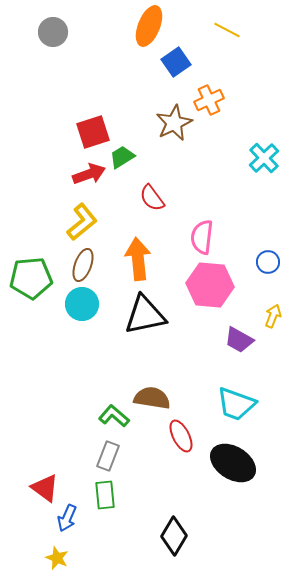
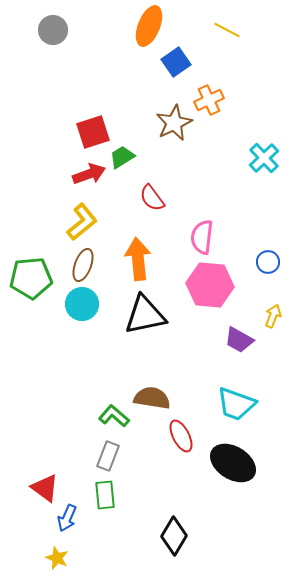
gray circle: moved 2 px up
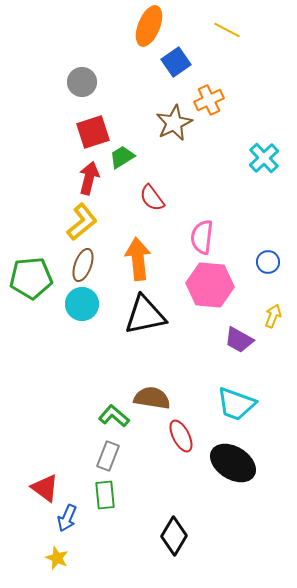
gray circle: moved 29 px right, 52 px down
red arrow: moved 4 px down; rotated 56 degrees counterclockwise
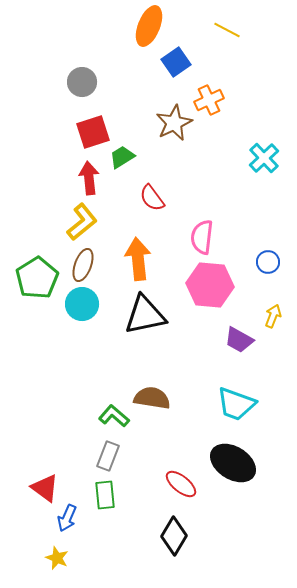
red arrow: rotated 20 degrees counterclockwise
green pentagon: moved 6 px right; rotated 27 degrees counterclockwise
red ellipse: moved 48 px down; rotated 24 degrees counterclockwise
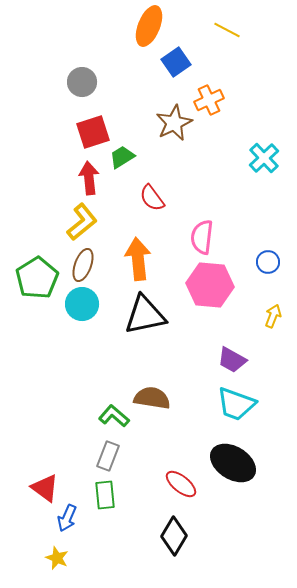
purple trapezoid: moved 7 px left, 20 px down
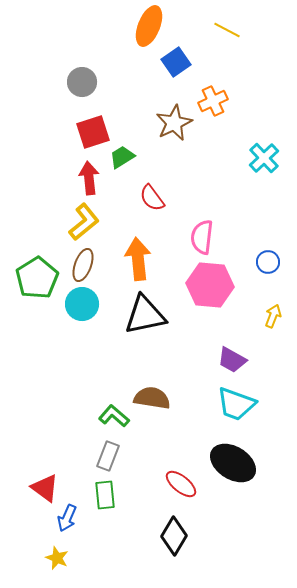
orange cross: moved 4 px right, 1 px down
yellow L-shape: moved 2 px right
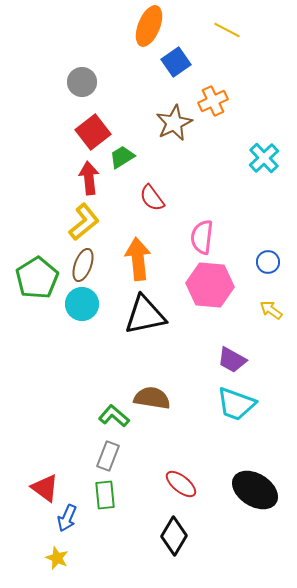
red square: rotated 20 degrees counterclockwise
yellow arrow: moved 2 px left, 6 px up; rotated 75 degrees counterclockwise
black ellipse: moved 22 px right, 27 px down
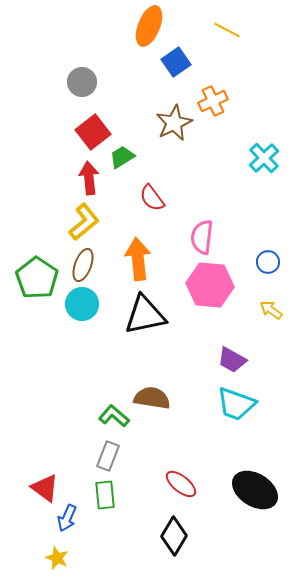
green pentagon: rotated 6 degrees counterclockwise
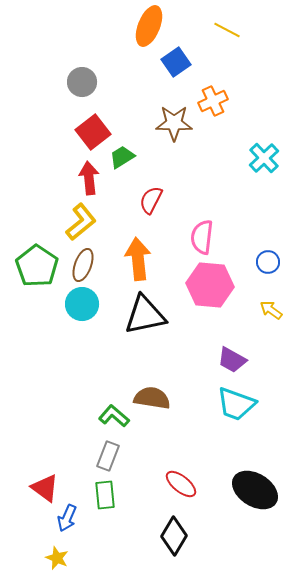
brown star: rotated 27 degrees clockwise
red semicircle: moved 1 px left, 2 px down; rotated 64 degrees clockwise
yellow L-shape: moved 3 px left
green pentagon: moved 12 px up
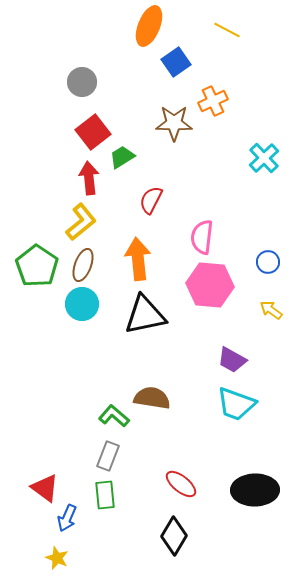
black ellipse: rotated 33 degrees counterclockwise
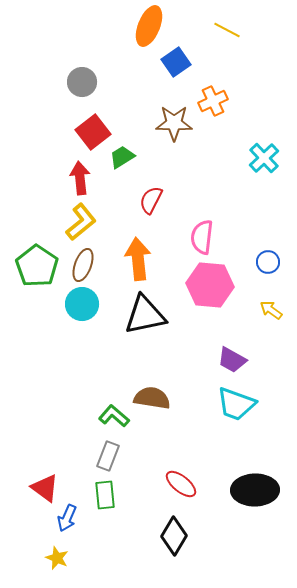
red arrow: moved 9 px left
